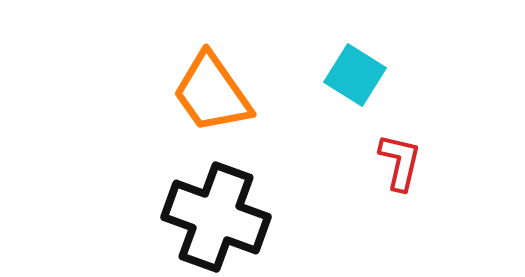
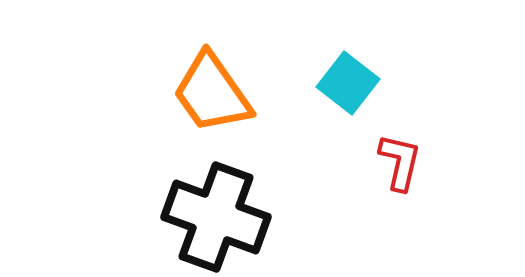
cyan square: moved 7 px left, 8 px down; rotated 6 degrees clockwise
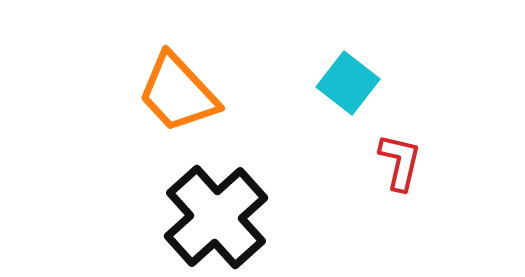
orange trapezoid: moved 34 px left; rotated 8 degrees counterclockwise
black cross: rotated 28 degrees clockwise
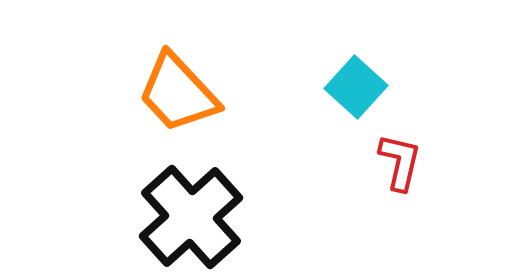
cyan square: moved 8 px right, 4 px down; rotated 4 degrees clockwise
black cross: moved 25 px left
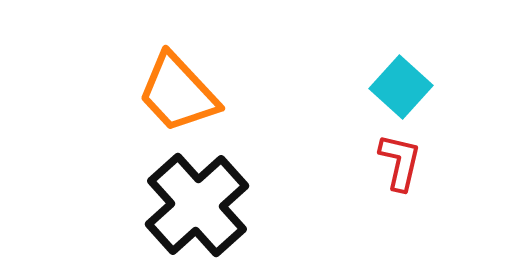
cyan square: moved 45 px right
black cross: moved 6 px right, 12 px up
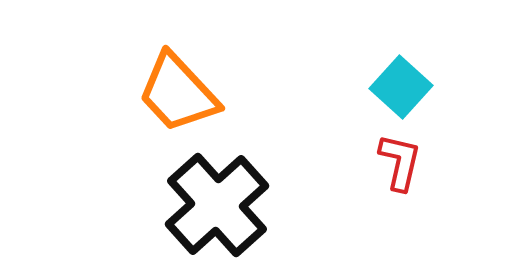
black cross: moved 20 px right
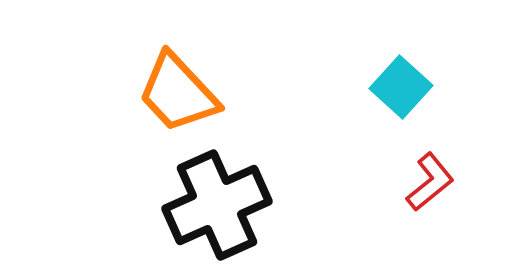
red L-shape: moved 30 px right, 20 px down; rotated 38 degrees clockwise
black cross: rotated 18 degrees clockwise
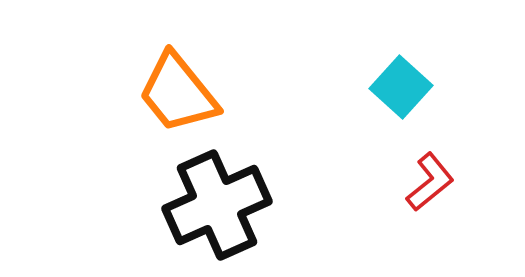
orange trapezoid: rotated 4 degrees clockwise
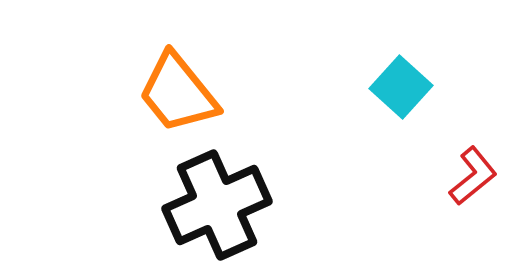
red L-shape: moved 43 px right, 6 px up
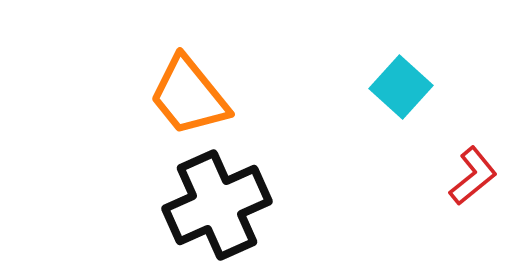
orange trapezoid: moved 11 px right, 3 px down
